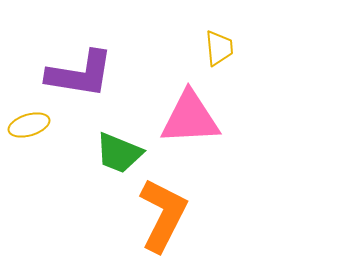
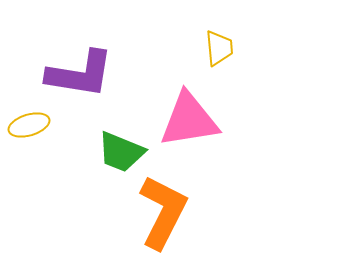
pink triangle: moved 1 px left, 2 px down; rotated 6 degrees counterclockwise
green trapezoid: moved 2 px right, 1 px up
orange L-shape: moved 3 px up
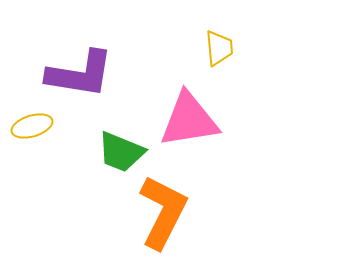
yellow ellipse: moved 3 px right, 1 px down
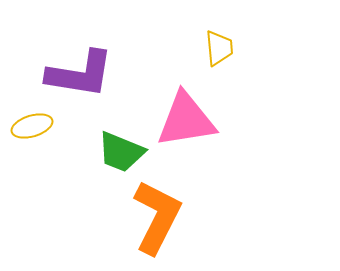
pink triangle: moved 3 px left
orange L-shape: moved 6 px left, 5 px down
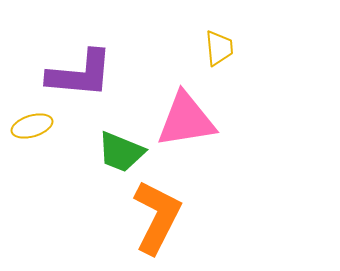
purple L-shape: rotated 4 degrees counterclockwise
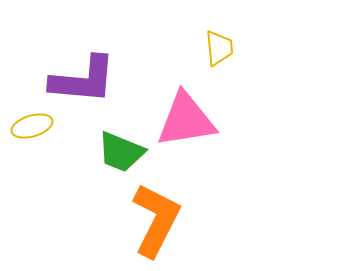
purple L-shape: moved 3 px right, 6 px down
orange L-shape: moved 1 px left, 3 px down
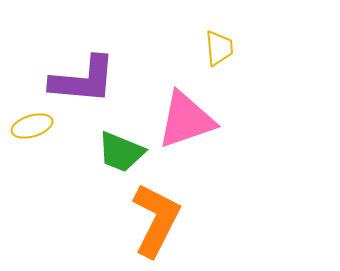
pink triangle: rotated 10 degrees counterclockwise
